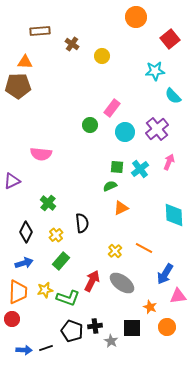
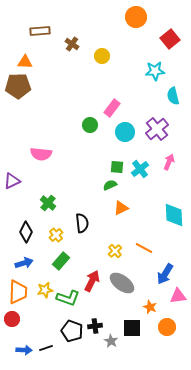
cyan semicircle at (173, 96): rotated 30 degrees clockwise
green semicircle at (110, 186): moved 1 px up
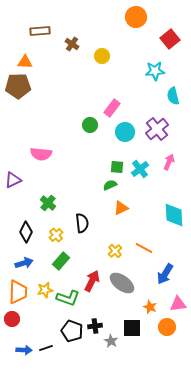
purple triangle at (12, 181): moved 1 px right, 1 px up
pink triangle at (178, 296): moved 8 px down
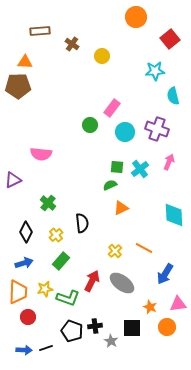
purple cross at (157, 129): rotated 30 degrees counterclockwise
yellow star at (45, 290): moved 1 px up
red circle at (12, 319): moved 16 px right, 2 px up
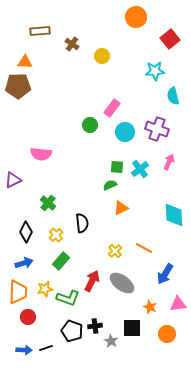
orange circle at (167, 327): moved 7 px down
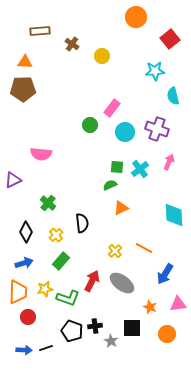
brown pentagon at (18, 86): moved 5 px right, 3 px down
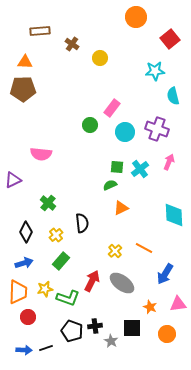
yellow circle at (102, 56): moved 2 px left, 2 px down
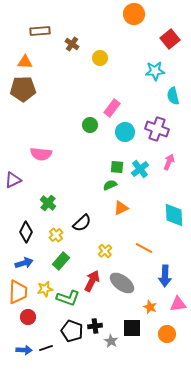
orange circle at (136, 17): moved 2 px left, 3 px up
black semicircle at (82, 223): rotated 54 degrees clockwise
yellow cross at (115, 251): moved 10 px left
blue arrow at (165, 274): moved 2 px down; rotated 30 degrees counterclockwise
